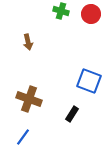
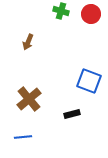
brown arrow: rotated 35 degrees clockwise
brown cross: rotated 30 degrees clockwise
black rectangle: rotated 42 degrees clockwise
blue line: rotated 48 degrees clockwise
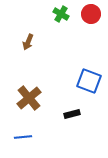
green cross: moved 3 px down; rotated 14 degrees clockwise
brown cross: moved 1 px up
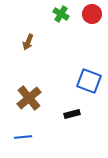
red circle: moved 1 px right
